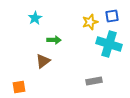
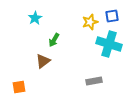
green arrow: rotated 120 degrees clockwise
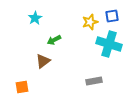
green arrow: rotated 32 degrees clockwise
orange square: moved 3 px right
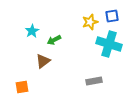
cyan star: moved 3 px left, 13 px down
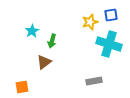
blue square: moved 1 px left, 1 px up
green arrow: moved 2 px left, 1 px down; rotated 48 degrees counterclockwise
brown triangle: moved 1 px right, 1 px down
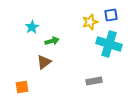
cyan star: moved 4 px up
green arrow: rotated 120 degrees counterclockwise
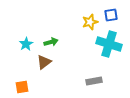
cyan star: moved 6 px left, 17 px down
green arrow: moved 1 px left, 1 px down
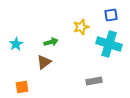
yellow star: moved 9 px left, 5 px down
cyan star: moved 10 px left
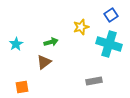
blue square: rotated 24 degrees counterclockwise
